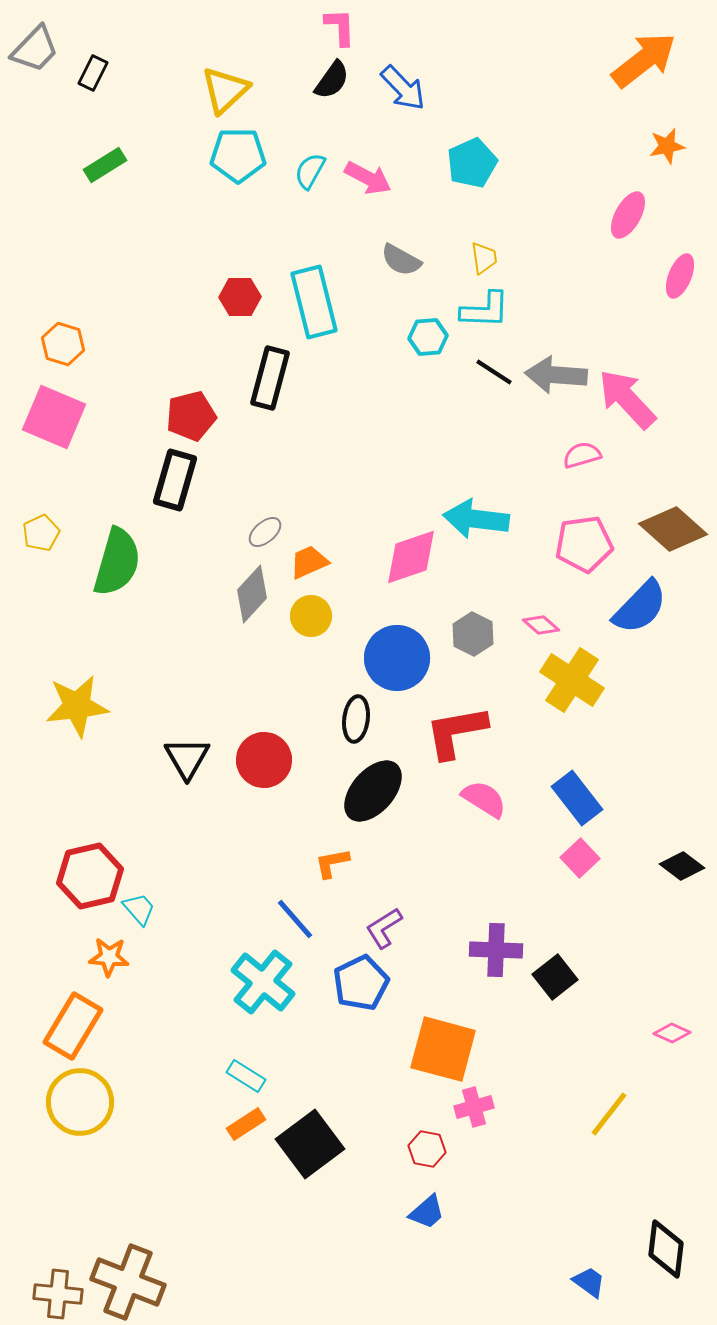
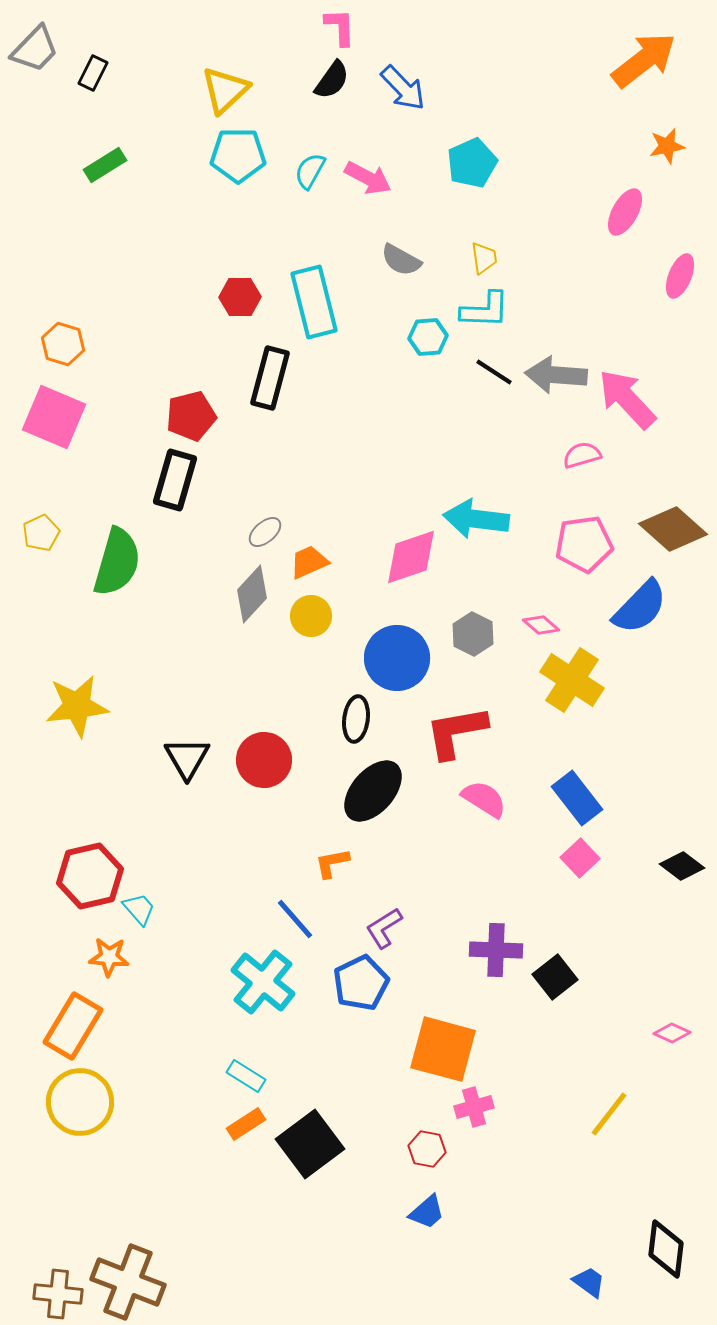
pink ellipse at (628, 215): moved 3 px left, 3 px up
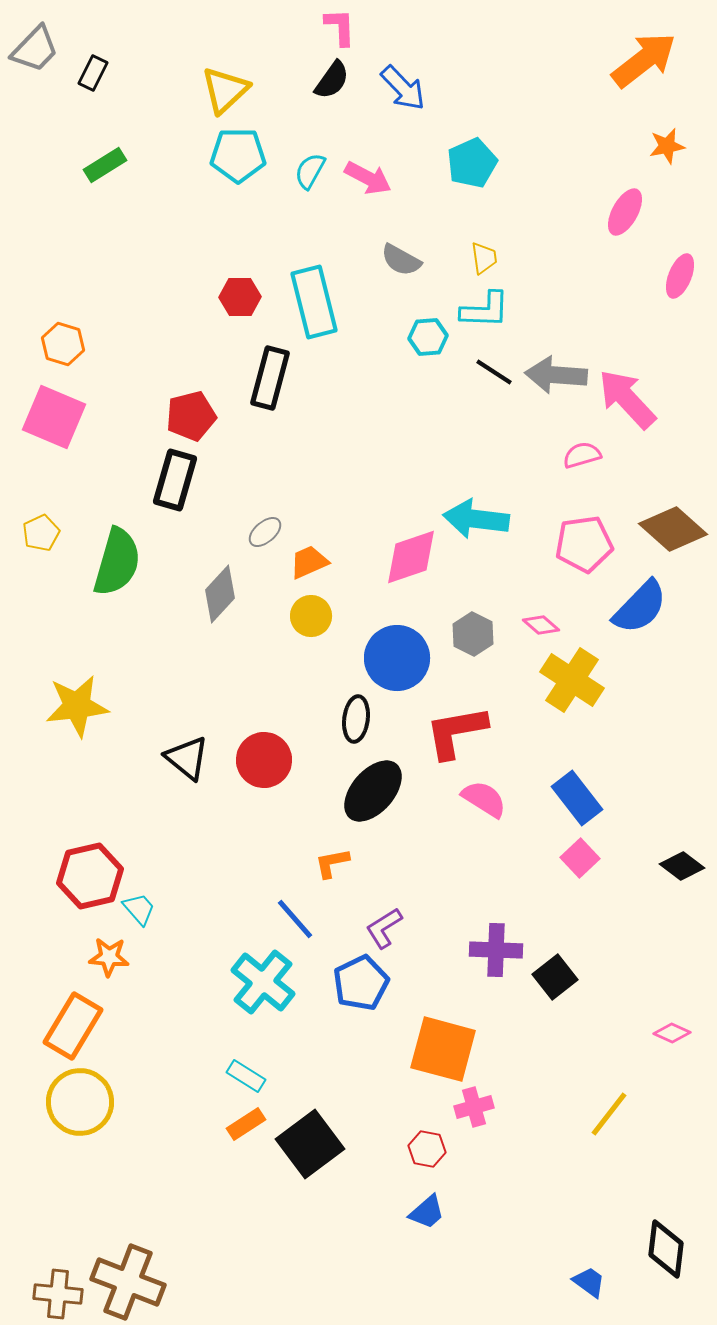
gray diamond at (252, 594): moved 32 px left
black triangle at (187, 758): rotated 21 degrees counterclockwise
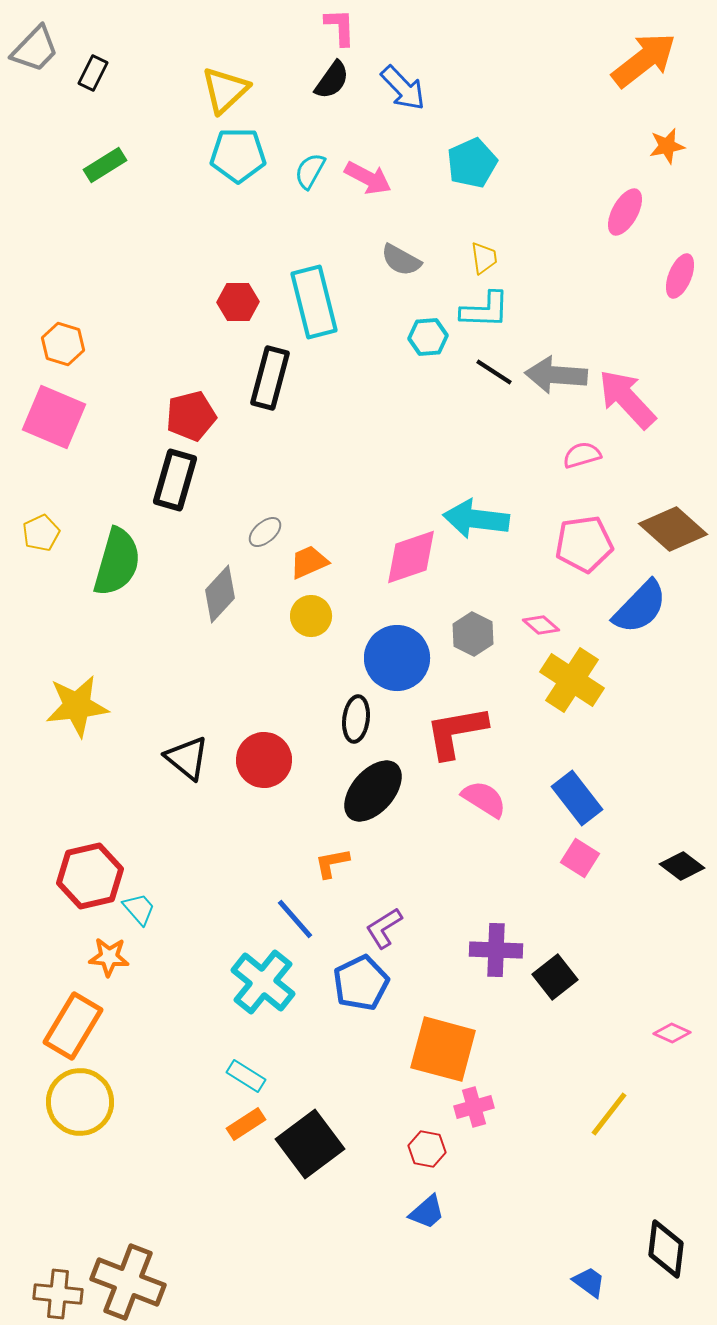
red hexagon at (240, 297): moved 2 px left, 5 px down
pink square at (580, 858): rotated 15 degrees counterclockwise
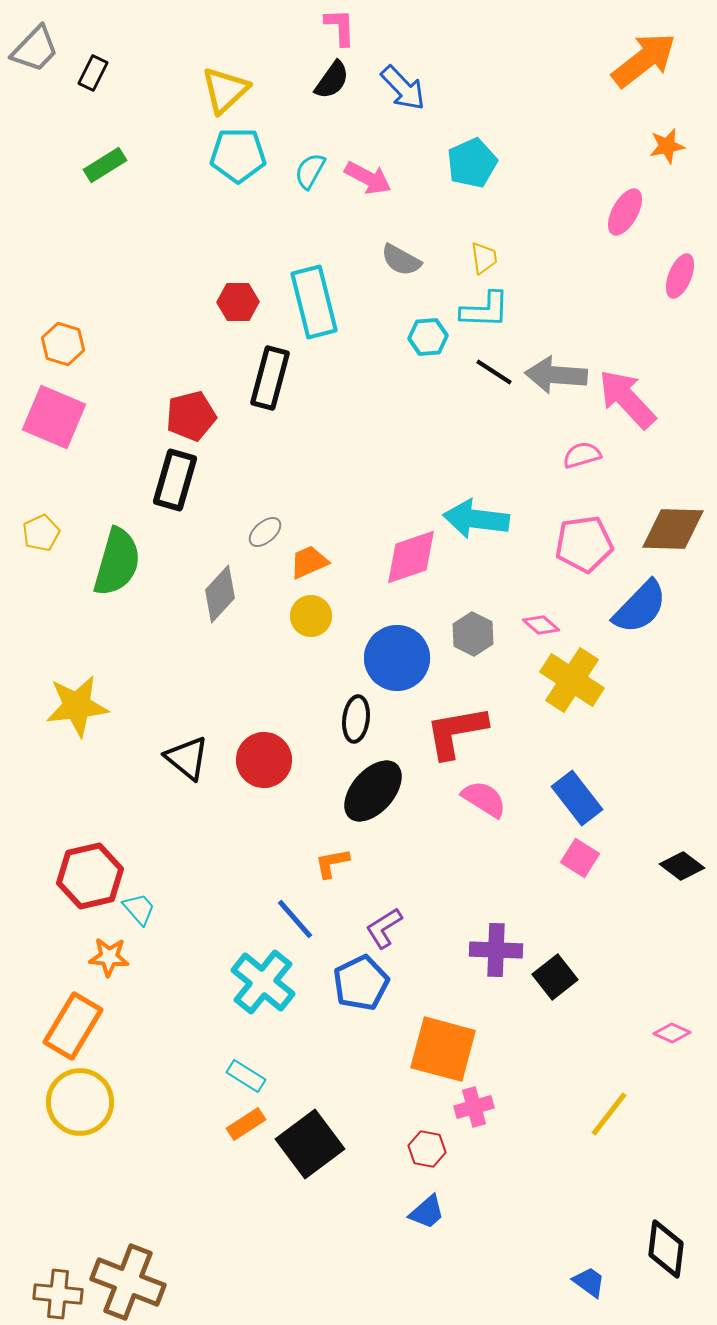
brown diamond at (673, 529): rotated 40 degrees counterclockwise
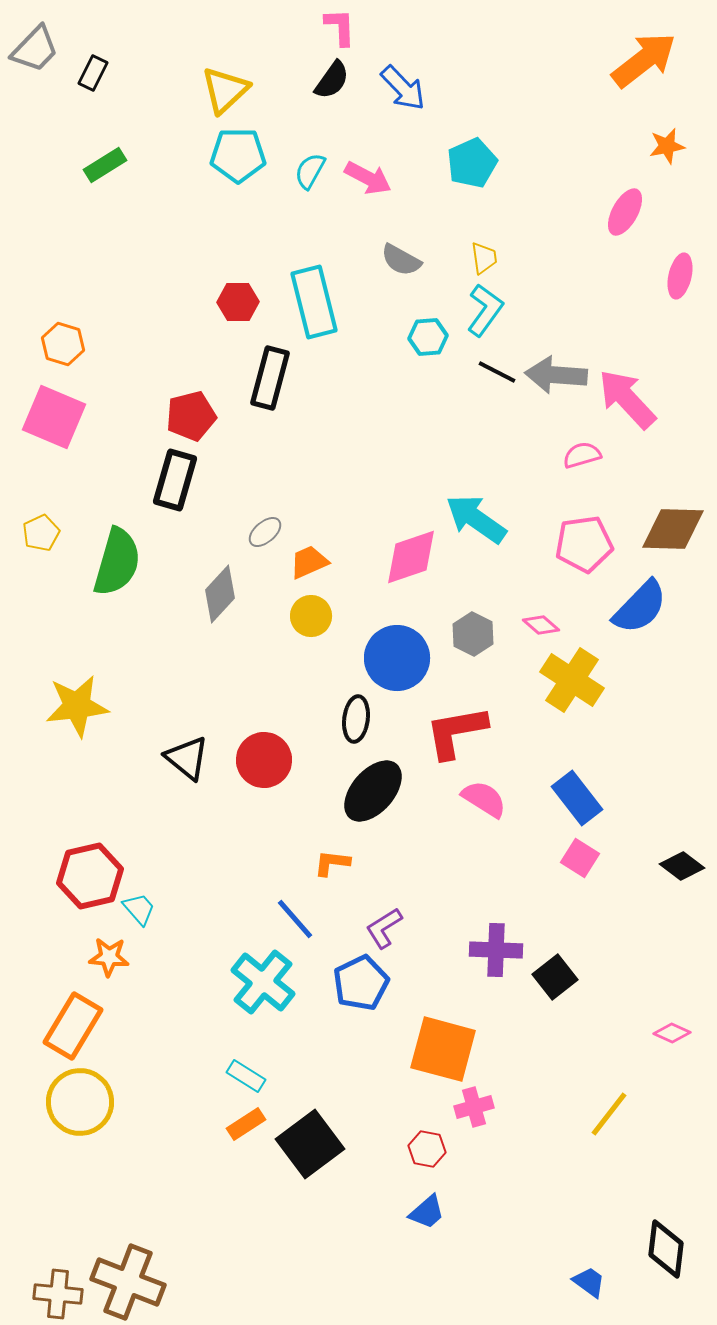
pink ellipse at (680, 276): rotated 9 degrees counterclockwise
cyan L-shape at (485, 310): rotated 56 degrees counterclockwise
black line at (494, 372): moved 3 px right; rotated 6 degrees counterclockwise
cyan arrow at (476, 519): rotated 28 degrees clockwise
orange L-shape at (332, 863): rotated 18 degrees clockwise
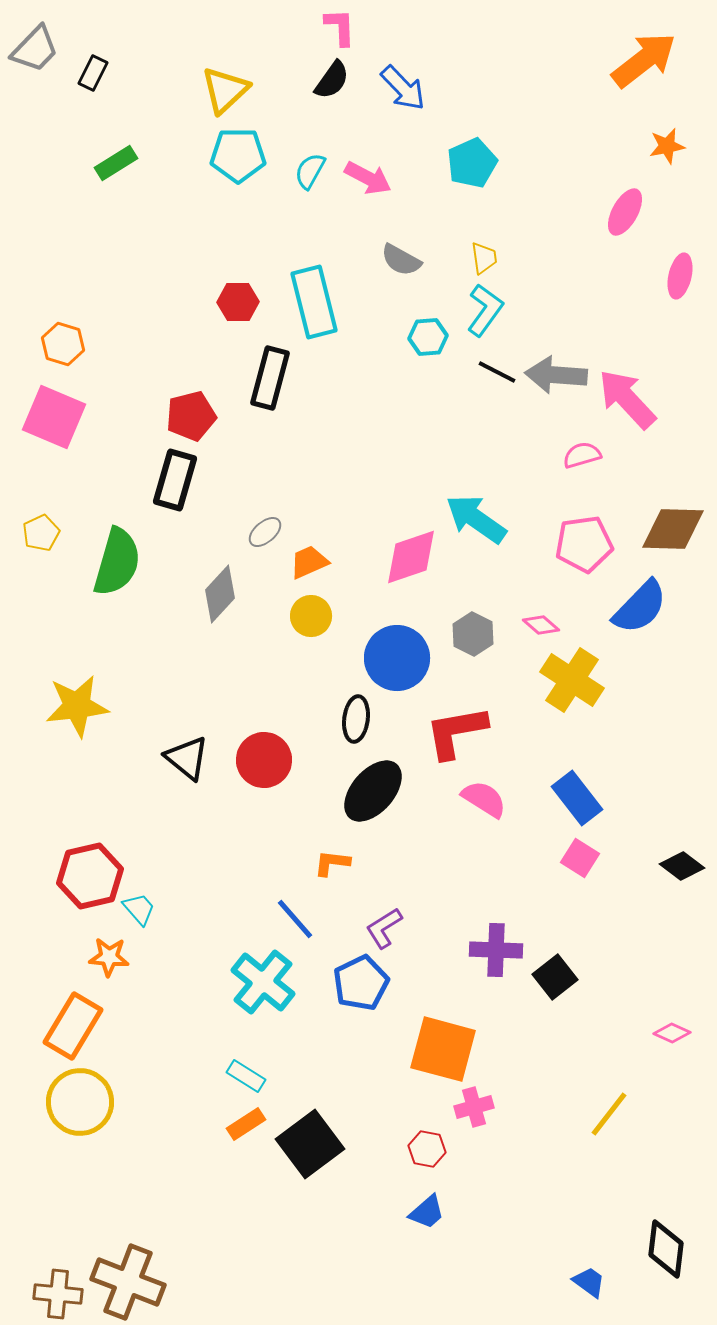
green rectangle at (105, 165): moved 11 px right, 2 px up
